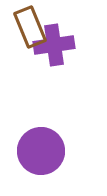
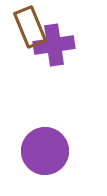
purple circle: moved 4 px right
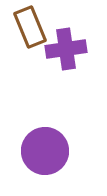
purple cross: moved 12 px right, 4 px down
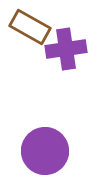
brown rectangle: rotated 39 degrees counterclockwise
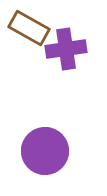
brown rectangle: moved 1 px left, 1 px down
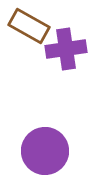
brown rectangle: moved 2 px up
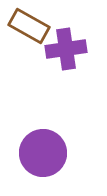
purple circle: moved 2 px left, 2 px down
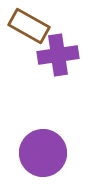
purple cross: moved 8 px left, 6 px down
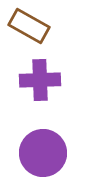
purple cross: moved 18 px left, 25 px down; rotated 6 degrees clockwise
